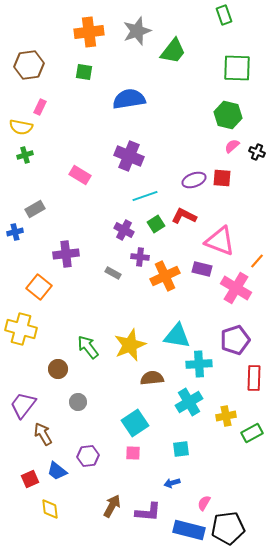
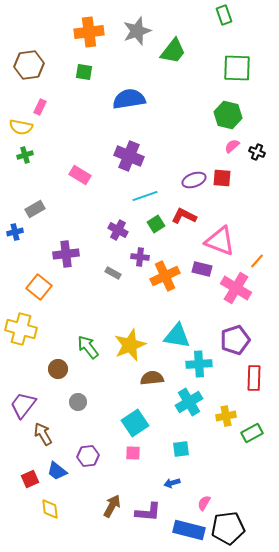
purple cross at (124, 230): moved 6 px left
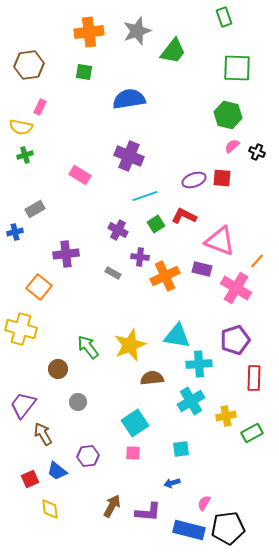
green rectangle at (224, 15): moved 2 px down
cyan cross at (189, 402): moved 2 px right, 1 px up
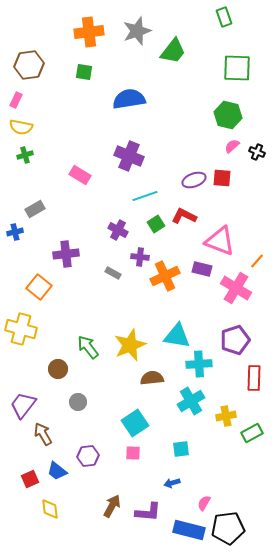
pink rectangle at (40, 107): moved 24 px left, 7 px up
